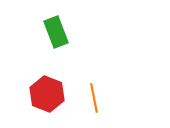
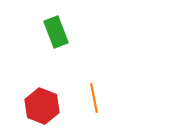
red hexagon: moved 5 px left, 12 px down
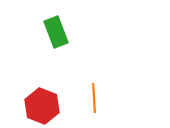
orange line: rotated 8 degrees clockwise
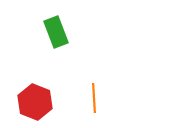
red hexagon: moved 7 px left, 4 px up
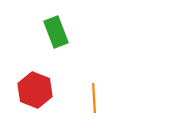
red hexagon: moved 12 px up
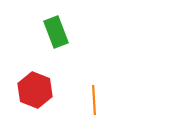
orange line: moved 2 px down
